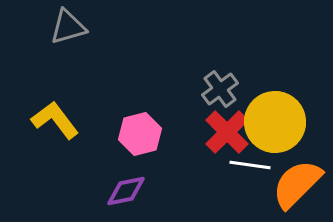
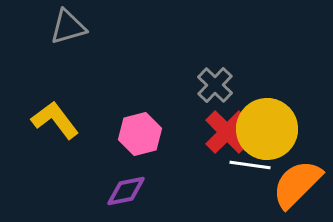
gray cross: moved 5 px left, 4 px up; rotated 9 degrees counterclockwise
yellow circle: moved 8 px left, 7 px down
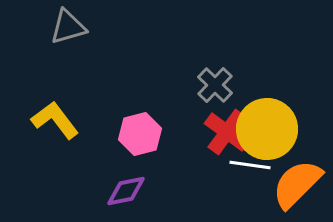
red cross: rotated 9 degrees counterclockwise
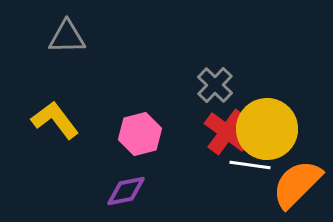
gray triangle: moved 1 px left, 10 px down; rotated 15 degrees clockwise
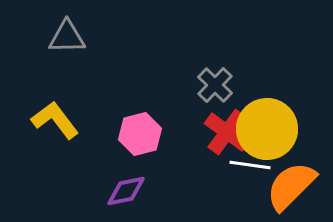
orange semicircle: moved 6 px left, 2 px down
